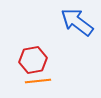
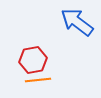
orange line: moved 1 px up
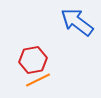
orange line: rotated 20 degrees counterclockwise
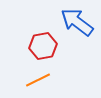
red hexagon: moved 10 px right, 14 px up
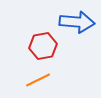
blue arrow: rotated 148 degrees clockwise
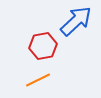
blue arrow: moved 1 px left, 1 px up; rotated 48 degrees counterclockwise
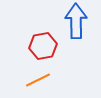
blue arrow: rotated 48 degrees counterclockwise
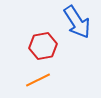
blue arrow: moved 1 px right, 1 px down; rotated 148 degrees clockwise
